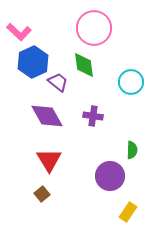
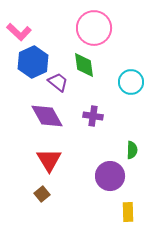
yellow rectangle: rotated 36 degrees counterclockwise
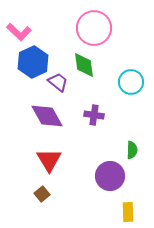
purple cross: moved 1 px right, 1 px up
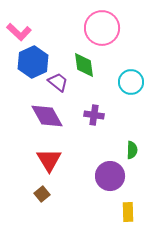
pink circle: moved 8 px right
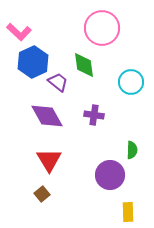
purple circle: moved 1 px up
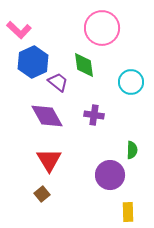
pink L-shape: moved 2 px up
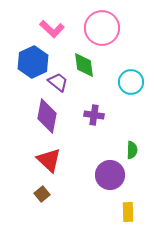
pink L-shape: moved 33 px right, 1 px up
purple diamond: rotated 40 degrees clockwise
red triangle: rotated 16 degrees counterclockwise
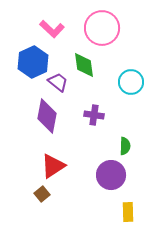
green semicircle: moved 7 px left, 4 px up
red triangle: moved 4 px right, 6 px down; rotated 44 degrees clockwise
purple circle: moved 1 px right
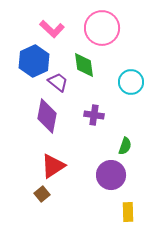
blue hexagon: moved 1 px right, 1 px up
green semicircle: rotated 18 degrees clockwise
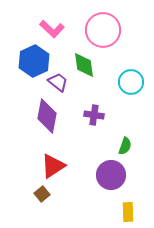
pink circle: moved 1 px right, 2 px down
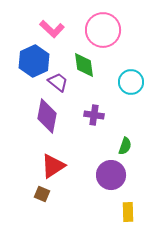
brown square: rotated 28 degrees counterclockwise
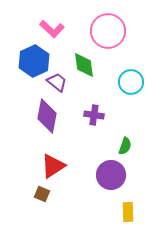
pink circle: moved 5 px right, 1 px down
purple trapezoid: moved 1 px left
